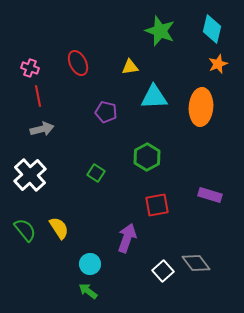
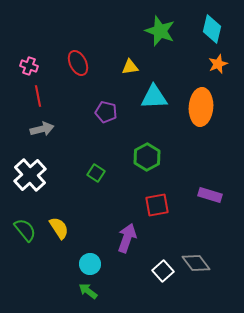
pink cross: moved 1 px left, 2 px up
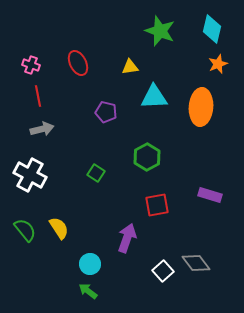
pink cross: moved 2 px right, 1 px up
white cross: rotated 20 degrees counterclockwise
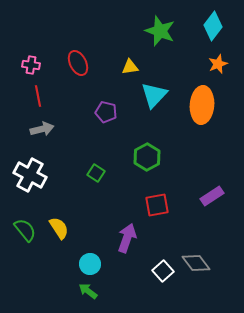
cyan diamond: moved 1 px right, 3 px up; rotated 24 degrees clockwise
pink cross: rotated 12 degrees counterclockwise
cyan triangle: moved 2 px up; rotated 44 degrees counterclockwise
orange ellipse: moved 1 px right, 2 px up
purple rectangle: moved 2 px right, 1 px down; rotated 50 degrees counterclockwise
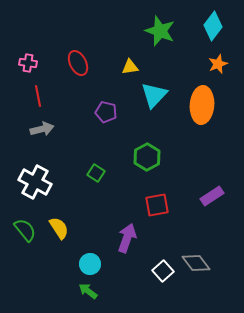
pink cross: moved 3 px left, 2 px up
white cross: moved 5 px right, 7 px down
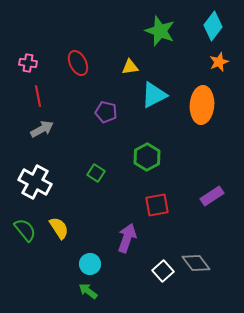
orange star: moved 1 px right, 2 px up
cyan triangle: rotated 20 degrees clockwise
gray arrow: rotated 15 degrees counterclockwise
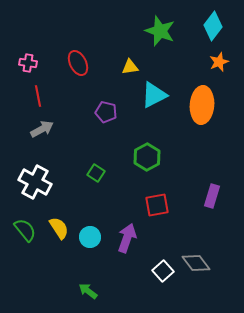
purple rectangle: rotated 40 degrees counterclockwise
cyan circle: moved 27 px up
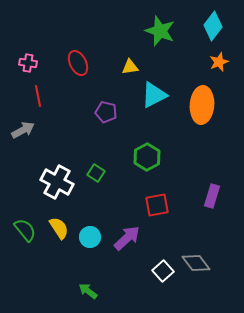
gray arrow: moved 19 px left, 1 px down
white cross: moved 22 px right
purple arrow: rotated 28 degrees clockwise
